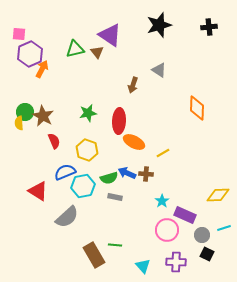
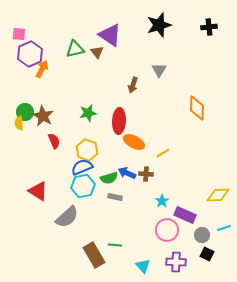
gray triangle: rotated 28 degrees clockwise
blue semicircle: moved 17 px right, 5 px up
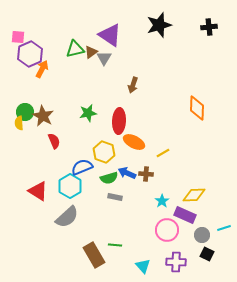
pink square: moved 1 px left, 3 px down
brown triangle: moved 6 px left; rotated 32 degrees clockwise
gray triangle: moved 55 px left, 12 px up
yellow hexagon: moved 17 px right, 2 px down
cyan hexagon: moved 13 px left; rotated 20 degrees counterclockwise
yellow diamond: moved 24 px left
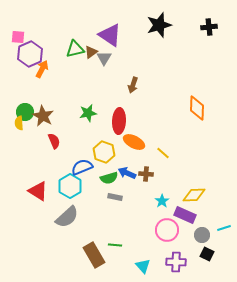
yellow line: rotated 72 degrees clockwise
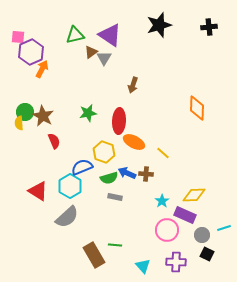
green triangle: moved 14 px up
purple hexagon: moved 1 px right, 2 px up
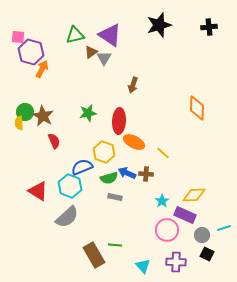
purple hexagon: rotated 20 degrees counterclockwise
cyan hexagon: rotated 10 degrees counterclockwise
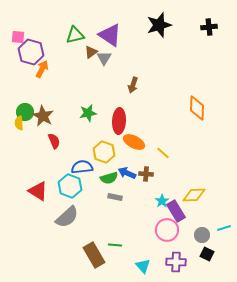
blue semicircle: rotated 15 degrees clockwise
purple rectangle: moved 9 px left, 4 px up; rotated 35 degrees clockwise
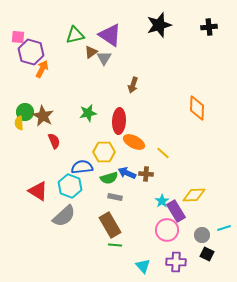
yellow hexagon: rotated 20 degrees counterclockwise
gray semicircle: moved 3 px left, 1 px up
brown rectangle: moved 16 px right, 30 px up
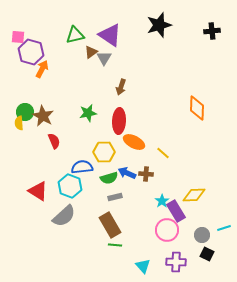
black cross: moved 3 px right, 4 px down
brown arrow: moved 12 px left, 2 px down
gray rectangle: rotated 24 degrees counterclockwise
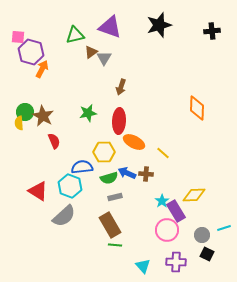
purple triangle: moved 8 px up; rotated 15 degrees counterclockwise
